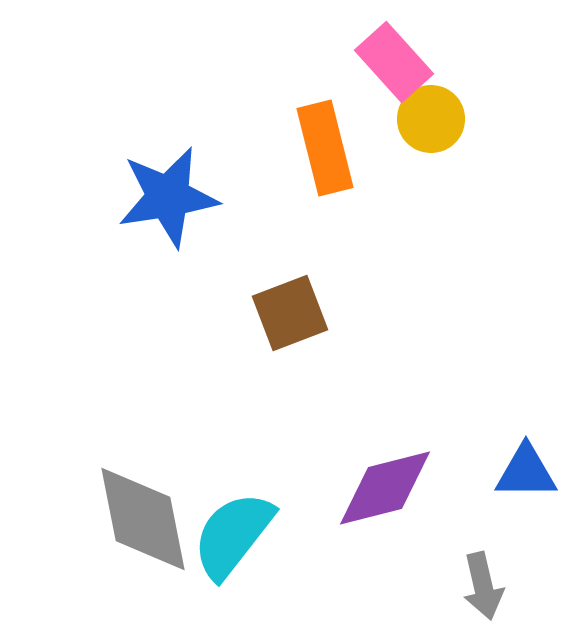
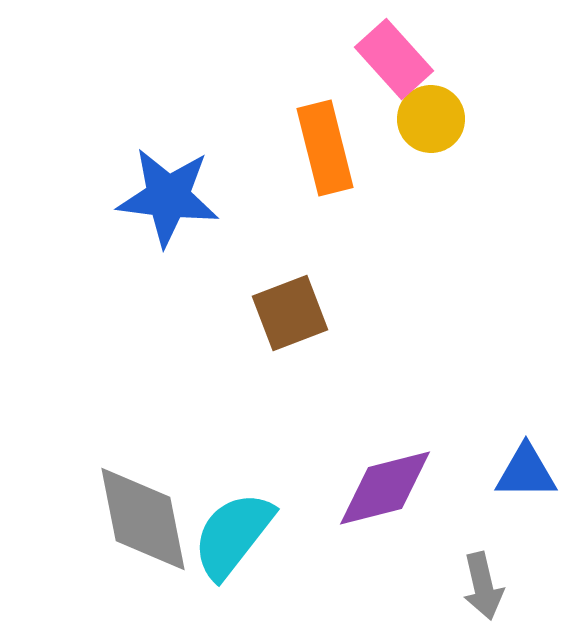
pink rectangle: moved 3 px up
blue star: rotated 16 degrees clockwise
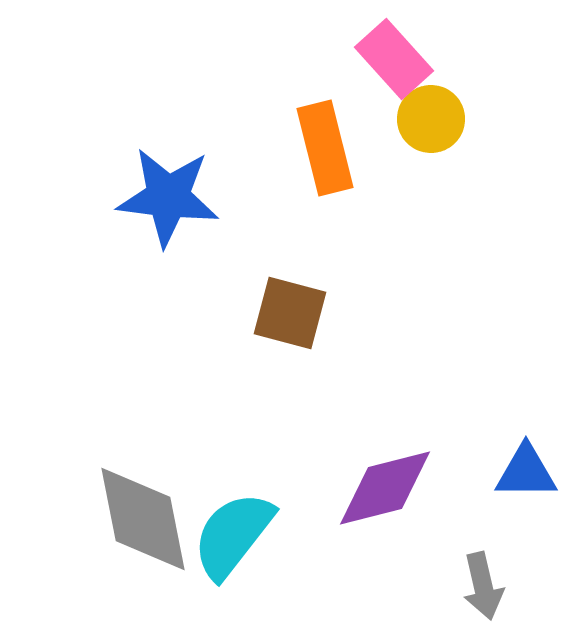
brown square: rotated 36 degrees clockwise
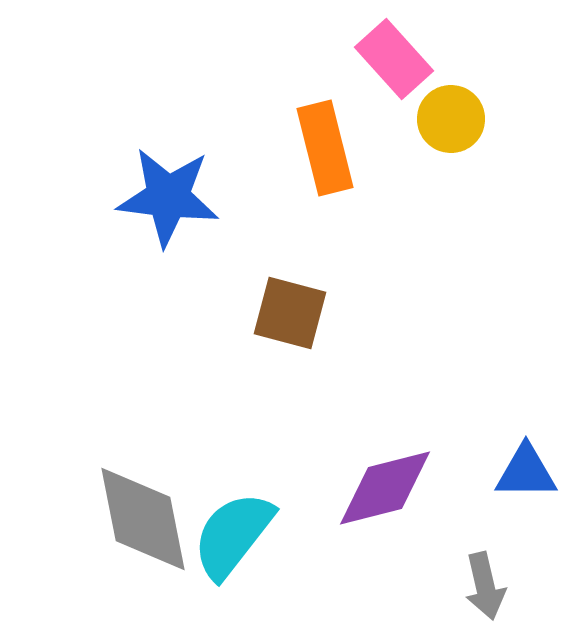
yellow circle: moved 20 px right
gray arrow: moved 2 px right
